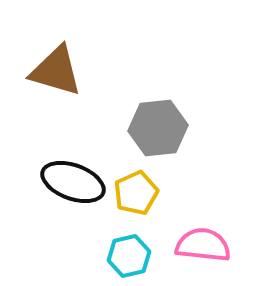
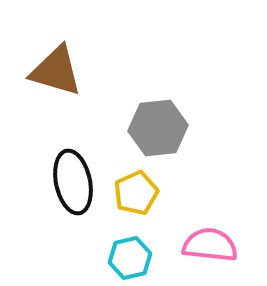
black ellipse: rotated 58 degrees clockwise
pink semicircle: moved 7 px right
cyan hexagon: moved 1 px right, 2 px down
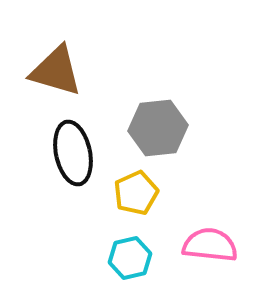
black ellipse: moved 29 px up
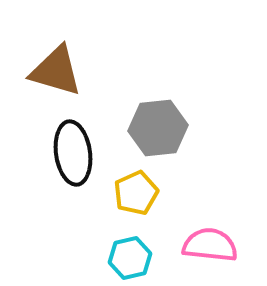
black ellipse: rotated 4 degrees clockwise
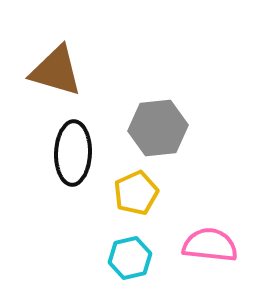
black ellipse: rotated 10 degrees clockwise
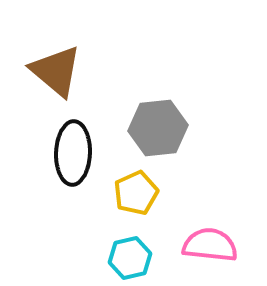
brown triangle: rotated 24 degrees clockwise
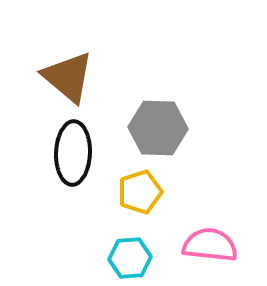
brown triangle: moved 12 px right, 6 px down
gray hexagon: rotated 8 degrees clockwise
yellow pentagon: moved 4 px right, 1 px up; rotated 6 degrees clockwise
cyan hexagon: rotated 9 degrees clockwise
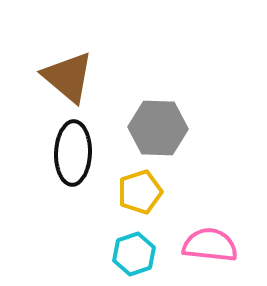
cyan hexagon: moved 4 px right, 4 px up; rotated 15 degrees counterclockwise
